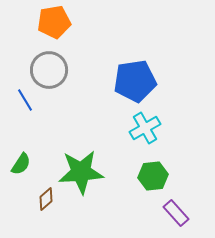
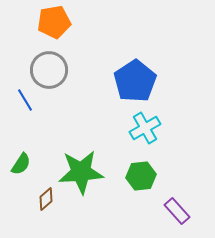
blue pentagon: rotated 24 degrees counterclockwise
green hexagon: moved 12 px left
purple rectangle: moved 1 px right, 2 px up
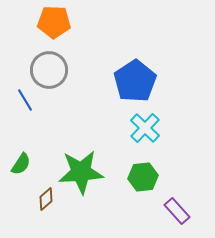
orange pentagon: rotated 12 degrees clockwise
cyan cross: rotated 16 degrees counterclockwise
green hexagon: moved 2 px right, 1 px down
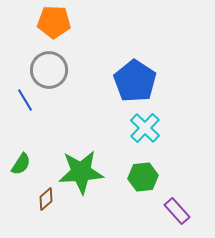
blue pentagon: rotated 6 degrees counterclockwise
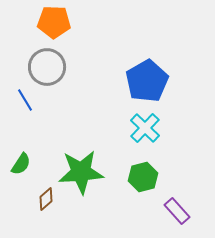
gray circle: moved 2 px left, 3 px up
blue pentagon: moved 12 px right; rotated 9 degrees clockwise
green hexagon: rotated 8 degrees counterclockwise
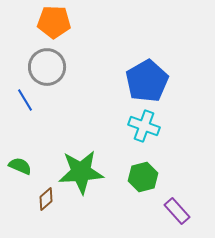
cyan cross: moved 1 px left, 2 px up; rotated 24 degrees counterclockwise
green semicircle: moved 1 px left, 2 px down; rotated 100 degrees counterclockwise
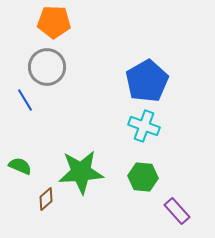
green hexagon: rotated 20 degrees clockwise
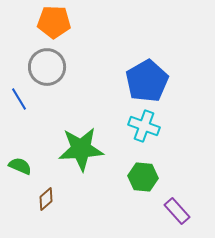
blue line: moved 6 px left, 1 px up
green star: moved 23 px up
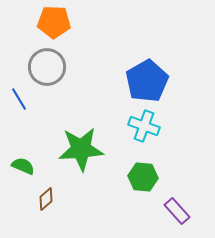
green semicircle: moved 3 px right
